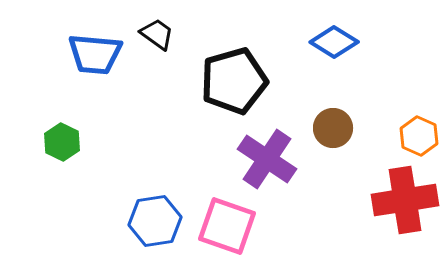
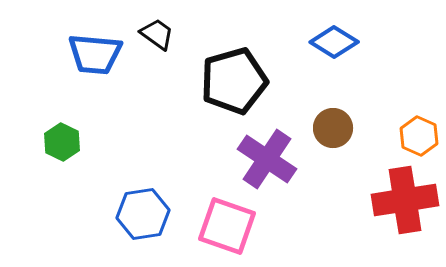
blue hexagon: moved 12 px left, 7 px up
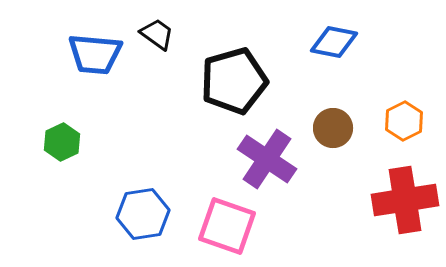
blue diamond: rotated 21 degrees counterclockwise
orange hexagon: moved 15 px left, 15 px up; rotated 9 degrees clockwise
green hexagon: rotated 9 degrees clockwise
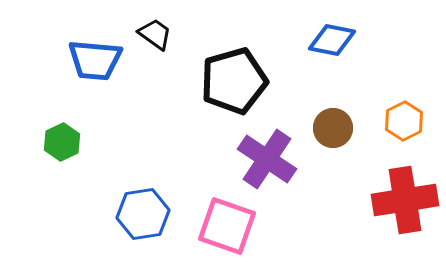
black trapezoid: moved 2 px left
blue diamond: moved 2 px left, 2 px up
blue trapezoid: moved 6 px down
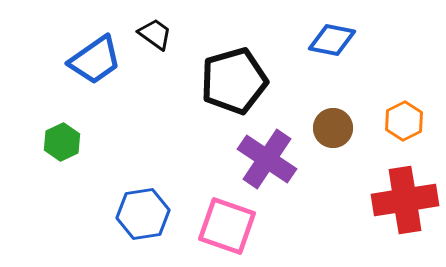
blue trapezoid: rotated 40 degrees counterclockwise
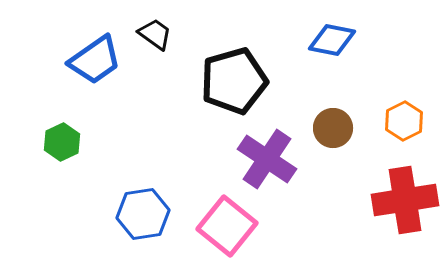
pink square: rotated 20 degrees clockwise
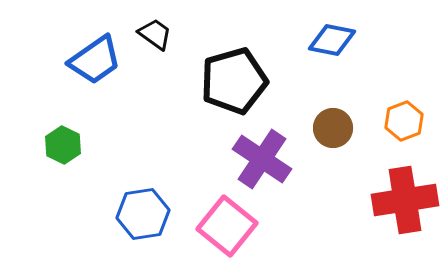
orange hexagon: rotated 6 degrees clockwise
green hexagon: moved 1 px right, 3 px down; rotated 9 degrees counterclockwise
purple cross: moved 5 px left
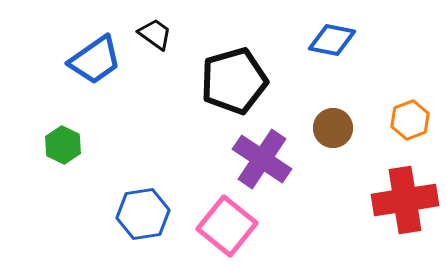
orange hexagon: moved 6 px right, 1 px up
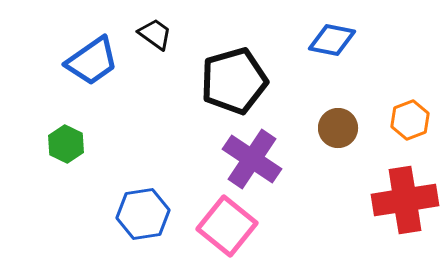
blue trapezoid: moved 3 px left, 1 px down
brown circle: moved 5 px right
green hexagon: moved 3 px right, 1 px up
purple cross: moved 10 px left
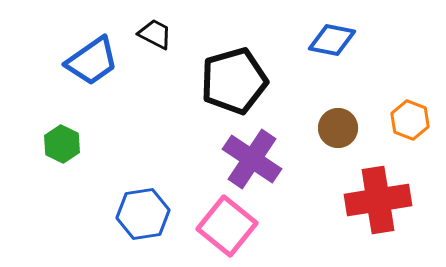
black trapezoid: rotated 9 degrees counterclockwise
orange hexagon: rotated 18 degrees counterclockwise
green hexagon: moved 4 px left
red cross: moved 27 px left
